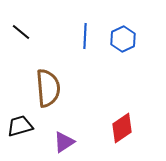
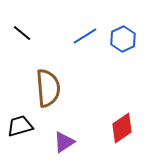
black line: moved 1 px right, 1 px down
blue line: rotated 55 degrees clockwise
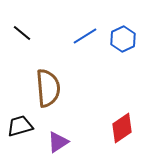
purple triangle: moved 6 px left
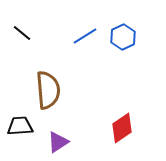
blue hexagon: moved 2 px up
brown semicircle: moved 2 px down
black trapezoid: rotated 12 degrees clockwise
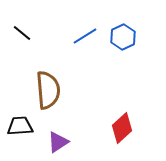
red diamond: rotated 8 degrees counterclockwise
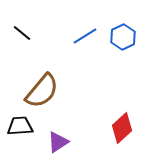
brown semicircle: moved 6 px left, 1 px down; rotated 45 degrees clockwise
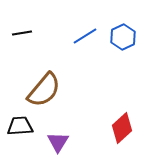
black line: rotated 48 degrees counterclockwise
brown semicircle: moved 2 px right, 1 px up
purple triangle: rotated 25 degrees counterclockwise
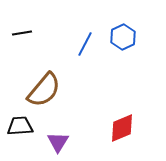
blue line: moved 8 px down; rotated 30 degrees counterclockwise
red diamond: rotated 20 degrees clockwise
